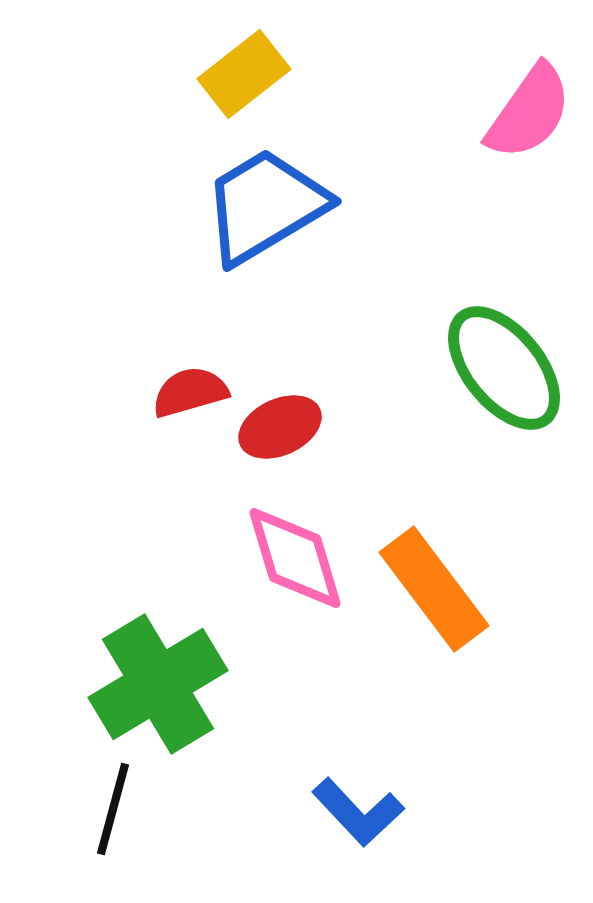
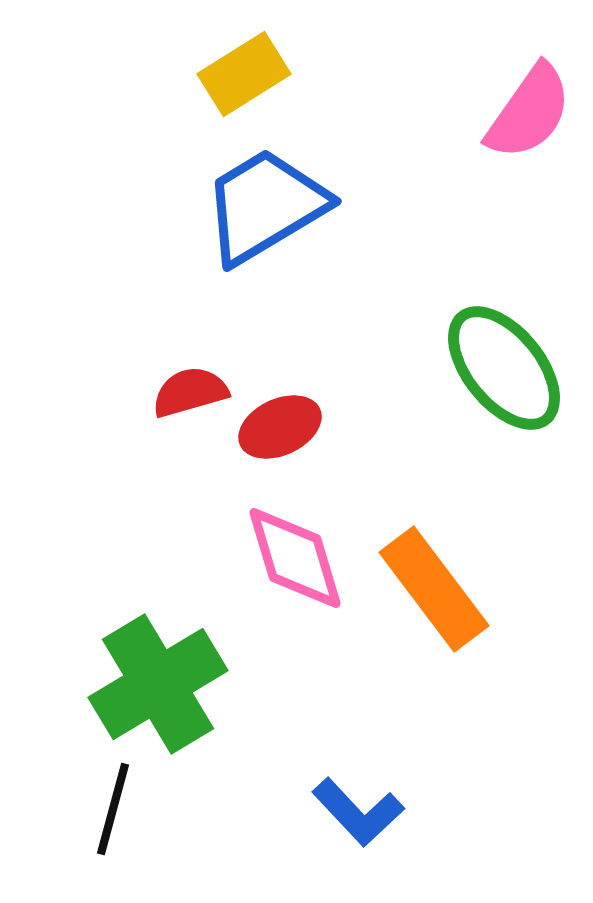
yellow rectangle: rotated 6 degrees clockwise
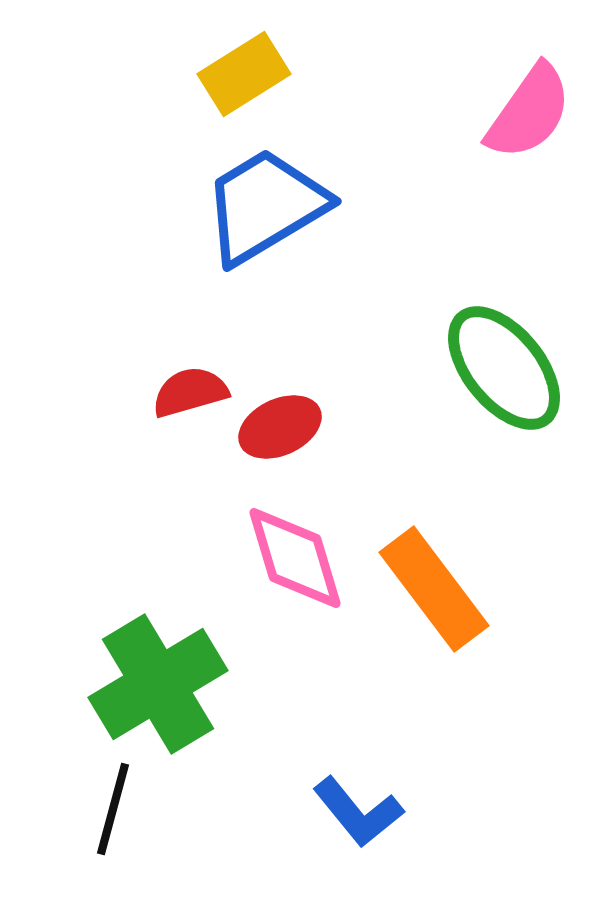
blue L-shape: rotated 4 degrees clockwise
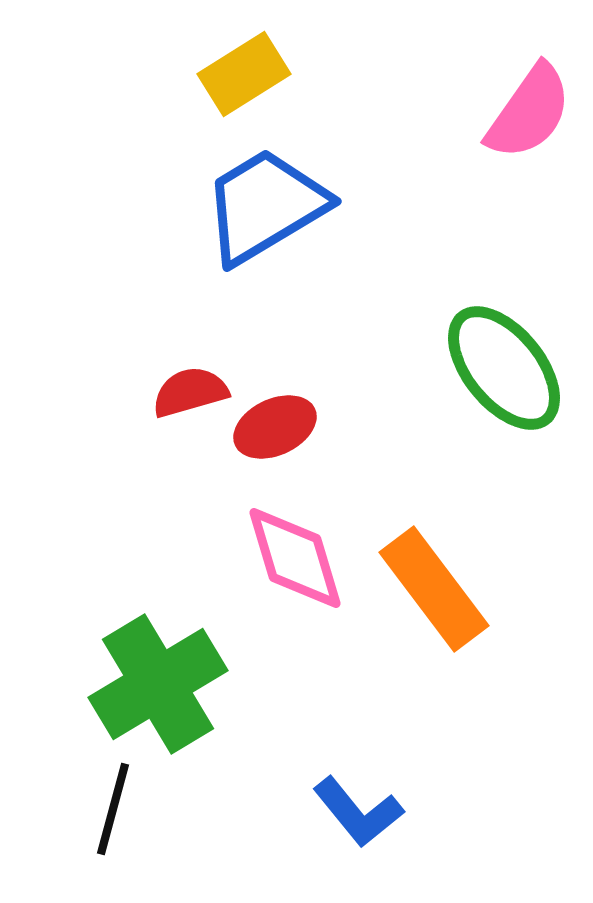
red ellipse: moved 5 px left
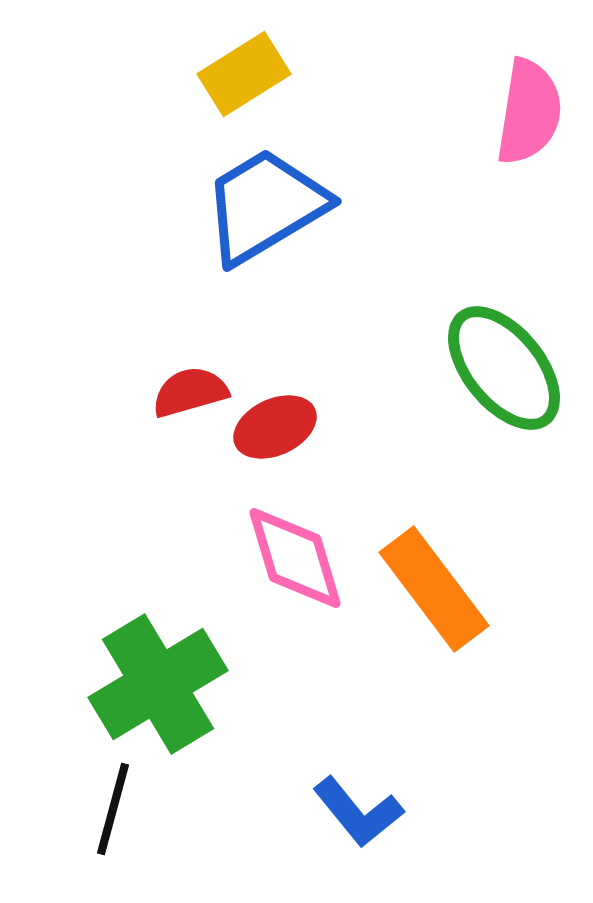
pink semicircle: rotated 26 degrees counterclockwise
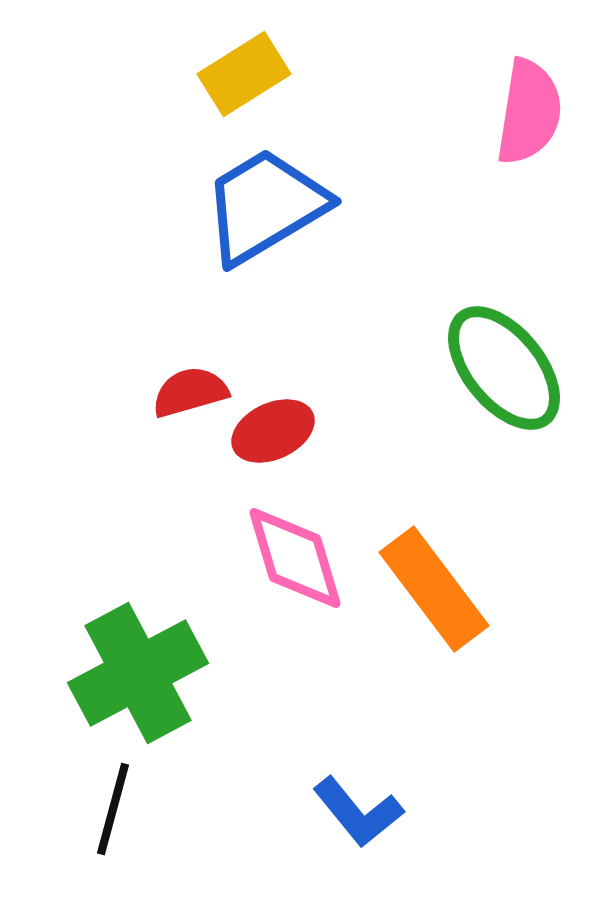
red ellipse: moved 2 px left, 4 px down
green cross: moved 20 px left, 11 px up; rotated 3 degrees clockwise
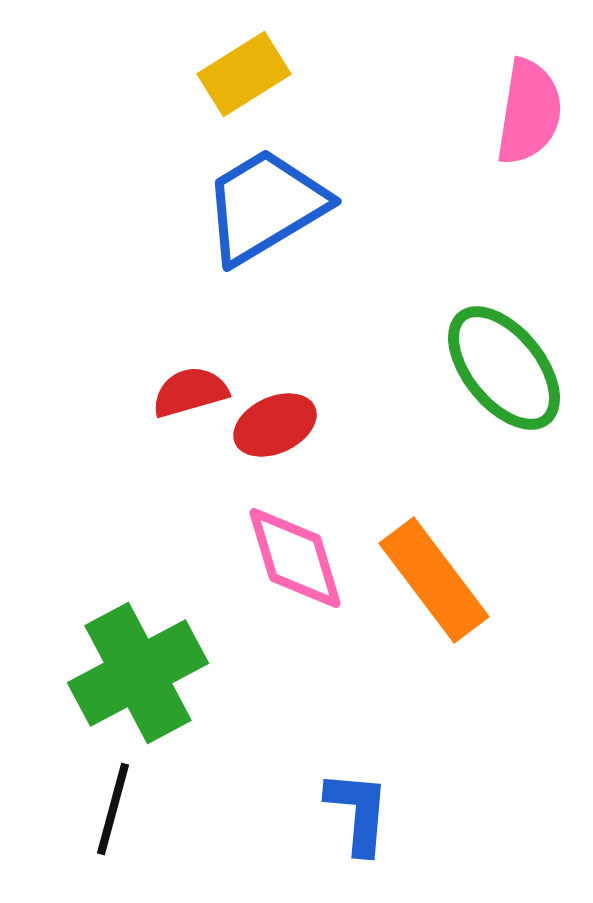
red ellipse: moved 2 px right, 6 px up
orange rectangle: moved 9 px up
blue L-shape: rotated 136 degrees counterclockwise
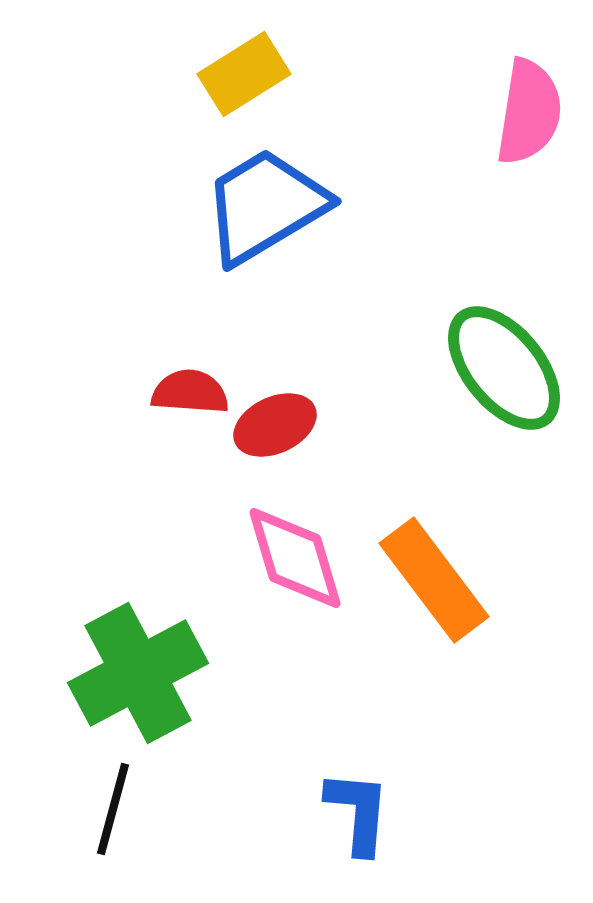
red semicircle: rotated 20 degrees clockwise
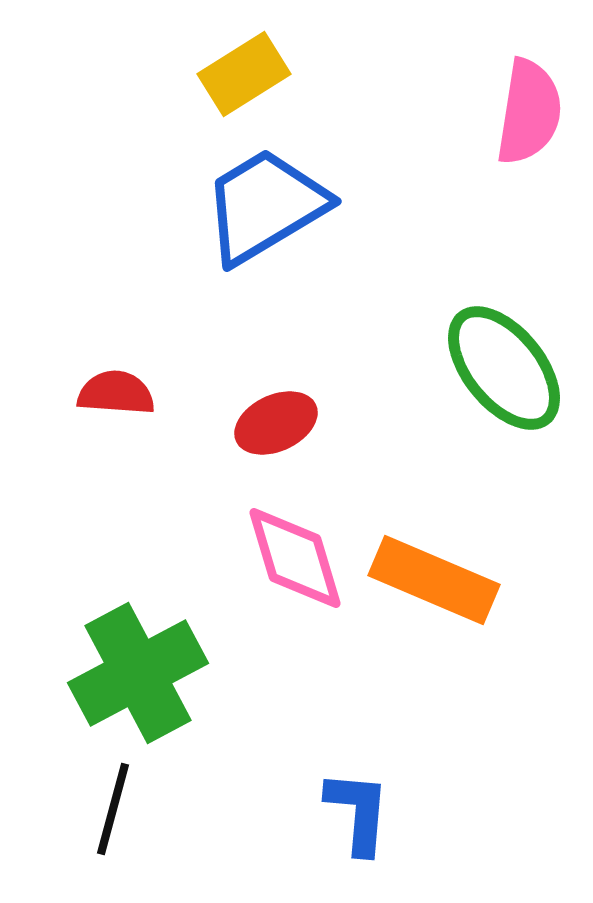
red semicircle: moved 74 px left, 1 px down
red ellipse: moved 1 px right, 2 px up
orange rectangle: rotated 30 degrees counterclockwise
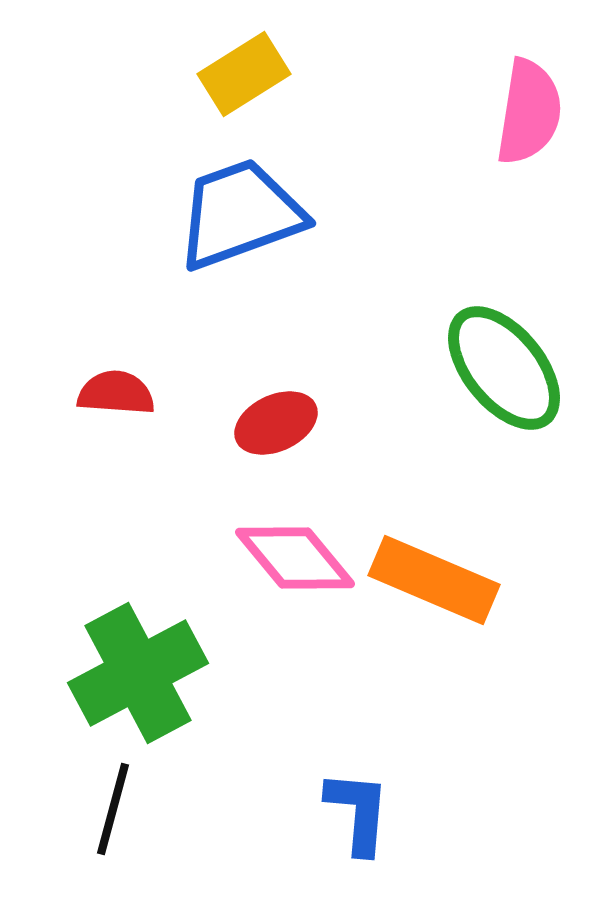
blue trapezoid: moved 25 px left, 8 px down; rotated 11 degrees clockwise
pink diamond: rotated 23 degrees counterclockwise
